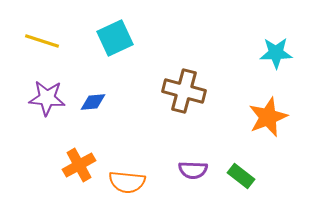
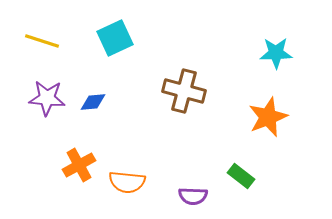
purple semicircle: moved 26 px down
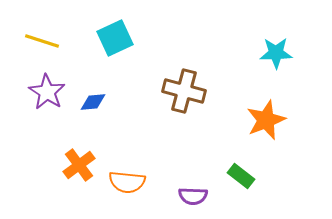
purple star: moved 6 px up; rotated 27 degrees clockwise
orange star: moved 2 px left, 3 px down
orange cross: rotated 8 degrees counterclockwise
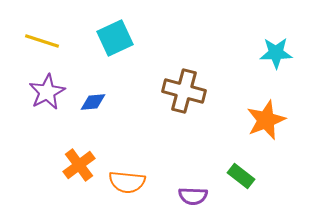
purple star: rotated 12 degrees clockwise
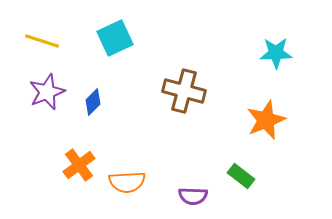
purple star: rotated 6 degrees clockwise
blue diamond: rotated 40 degrees counterclockwise
orange semicircle: rotated 9 degrees counterclockwise
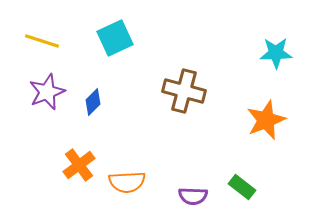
green rectangle: moved 1 px right, 11 px down
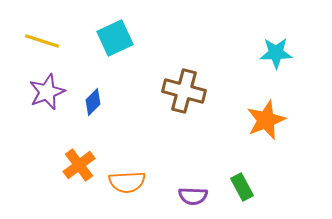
green rectangle: rotated 24 degrees clockwise
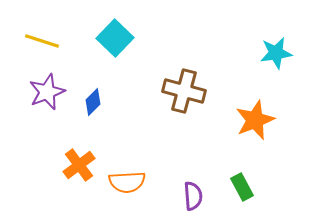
cyan square: rotated 21 degrees counterclockwise
cyan star: rotated 8 degrees counterclockwise
orange star: moved 11 px left
purple semicircle: rotated 96 degrees counterclockwise
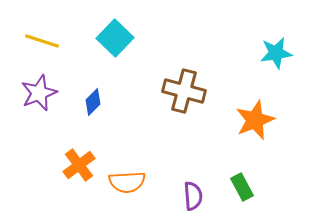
purple star: moved 8 px left, 1 px down
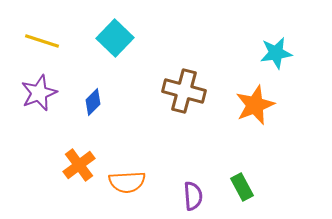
orange star: moved 15 px up
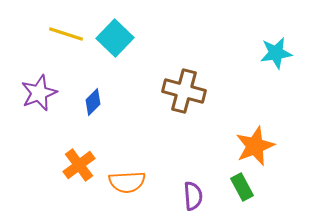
yellow line: moved 24 px right, 7 px up
orange star: moved 41 px down
